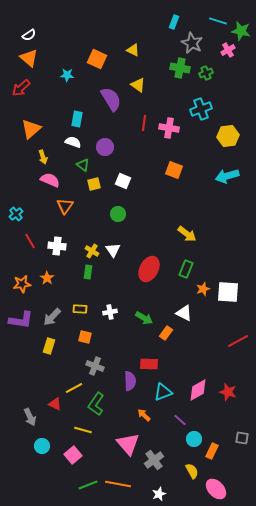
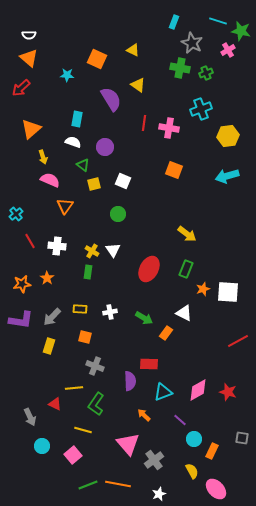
white semicircle at (29, 35): rotated 32 degrees clockwise
yellow line at (74, 388): rotated 24 degrees clockwise
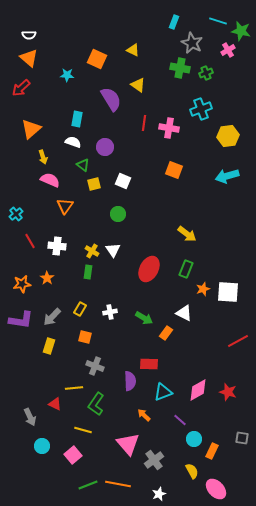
yellow rectangle at (80, 309): rotated 64 degrees counterclockwise
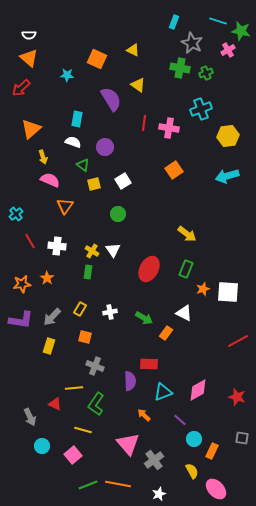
orange square at (174, 170): rotated 36 degrees clockwise
white square at (123, 181): rotated 35 degrees clockwise
red star at (228, 392): moved 9 px right, 5 px down
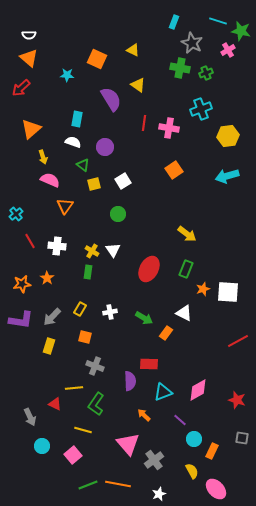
red star at (237, 397): moved 3 px down
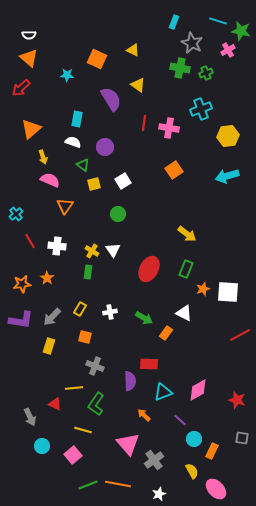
red line at (238, 341): moved 2 px right, 6 px up
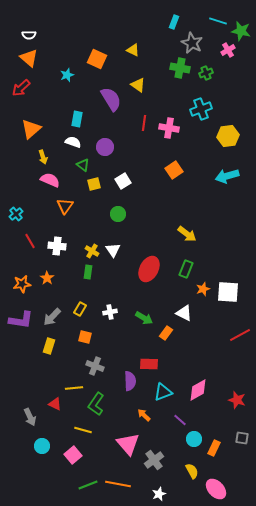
cyan star at (67, 75): rotated 24 degrees counterclockwise
orange rectangle at (212, 451): moved 2 px right, 3 px up
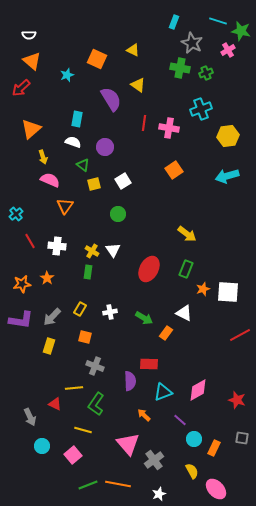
orange triangle at (29, 58): moved 3 px right, 3 px down
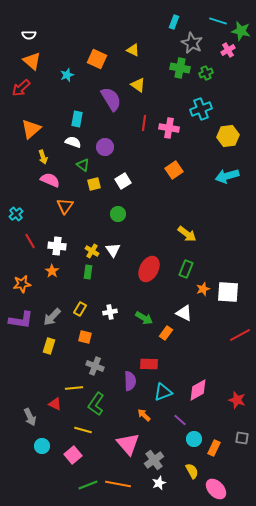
orange star at (47, 278): moved 5 px right, 7 px up
white star at (159, 494): moved 11 px up
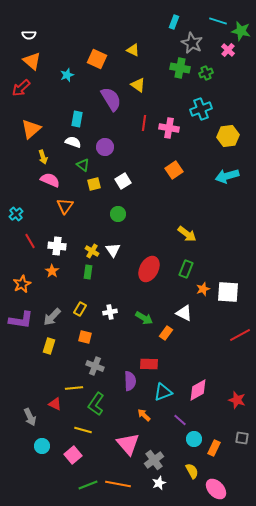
pink cross at (228, 50): rotated 16 degrees counterclockwise
orange star at (22, 284): rotated 18 degrees counterclockwise
